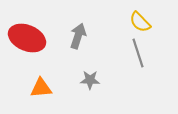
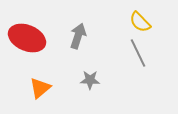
gray line: rotated 8 degrees counterclockwise
orange triangle: moved 1 px left; rotated 35 degrees counterclockwise
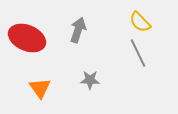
gray arrow: moved 6 px up
orange triangle: rotated 25 degrees counterclockwise
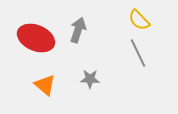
yellow semicircle: moved 1 px left, 2 px up
red ellipse: moved 9 px right
gray star: moved 1 px up
orange triangle: moved 5 px right, 3 px up; rotated 15 degrees counterclockwise
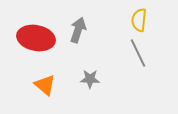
yellow semicircle: rotated 50 degrees clockwise
red ellipse: rotated 12 degrees counterclockwise
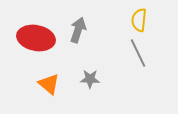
orange triangle: moved 4 px right, 1 px up
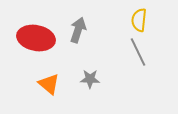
gray line: moved 1 px up
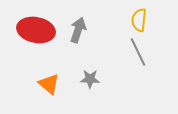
red ellipse: moved 8 px up
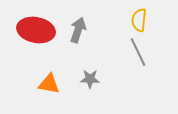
orange triangle: rotated 30 degrees counterclockwise
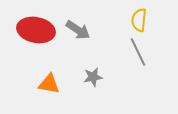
gray arrow: rotated 105 degrees clockwise
gray star: moved 3 px right, 2 px up; rotated 12 degrees counterclockwise
